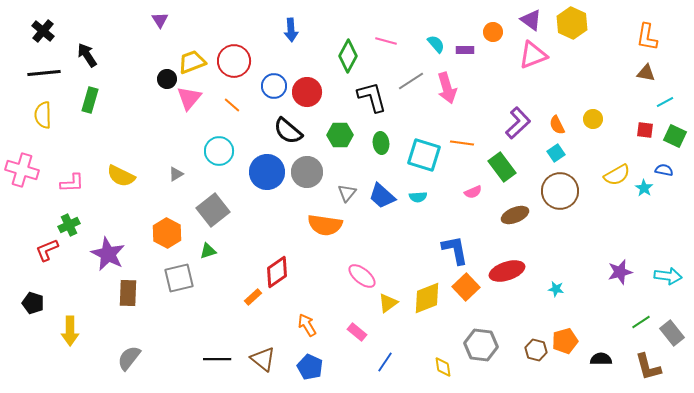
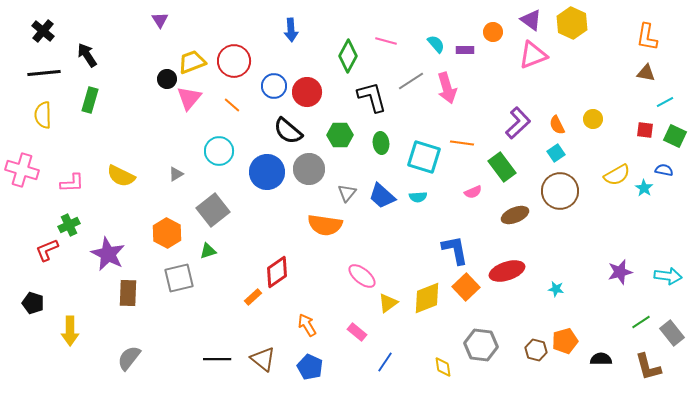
cyan square at (424, 155): moved 2 px down
gray circle at (307, 172): moved 2 px right, 3 px up
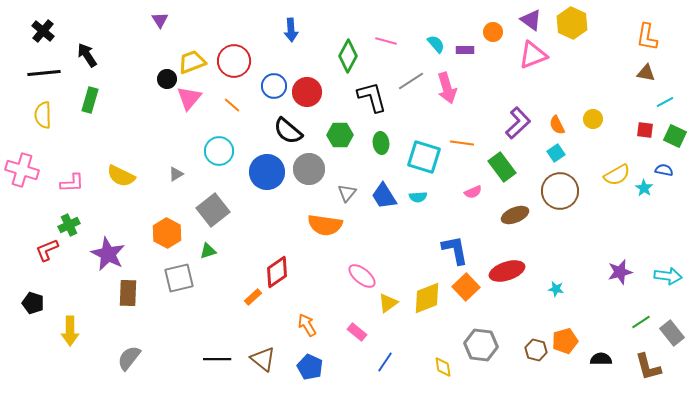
blue trapezoid at (382, 196): moved 2 px right; rotated 16 degrees clockwise
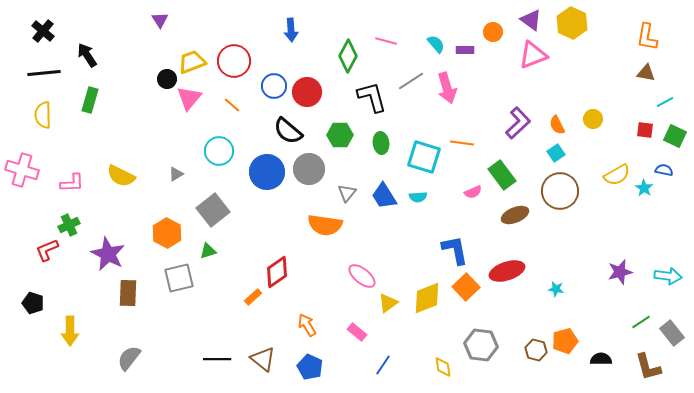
green rectangle at (502, 167): moved 8 px down
blue line at (385, 362): moved 2 px left, 3 px down
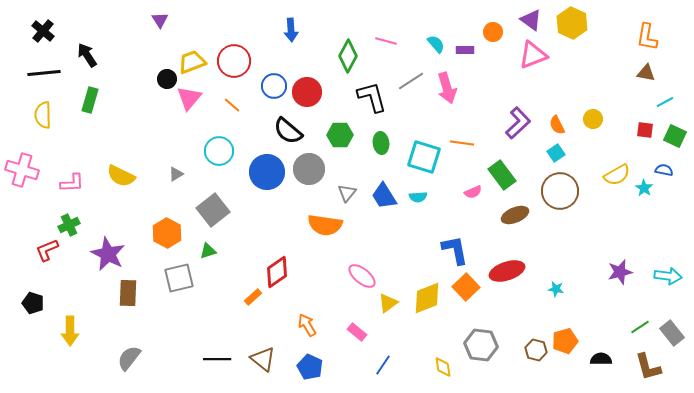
green line at (641, 322): moved 1 px left, 5 px down
